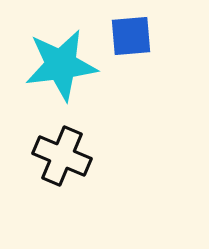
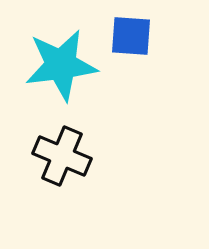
blue square: rotated 9 degrees clockwise
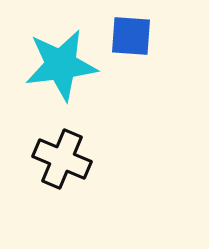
black cross: moved 3 px down
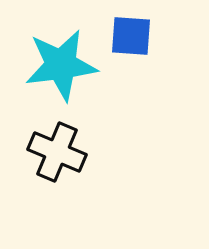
black cross: moved 5 px left, 7 px up
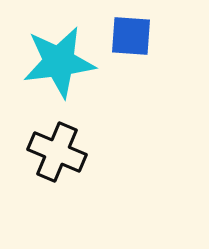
cyan star: moved 2 px left, 3 px up
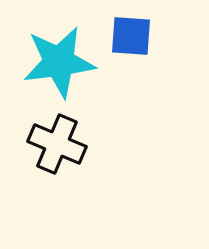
black cross: moved 8 px up
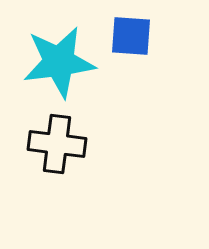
black cross: rotated 16 degrees counterclockwise
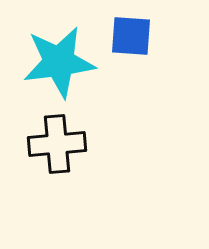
black cross: rotated 12 degrees counterclockwise
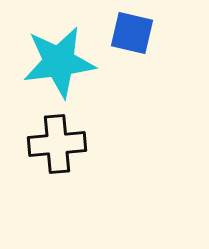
blue square: moved 1 px right, 3 px up; rotated 9 degrees clockwise
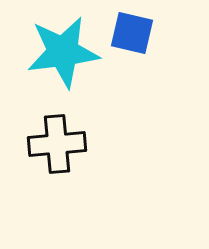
cyan star: moved 4 px right, 10 px up
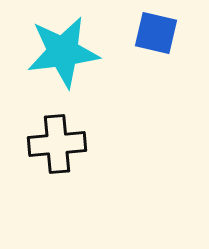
blue square: moved 24 px right
